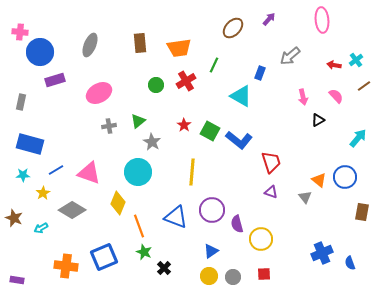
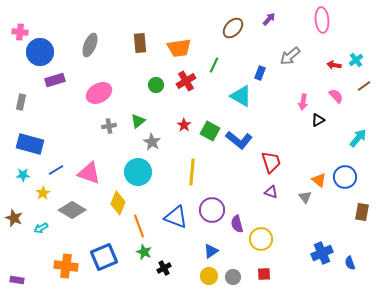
pink arrow at (303, 97): moved 5 px down; rotated 21 degrees clockwise
black cross at (164, 268): rotated 16 degrees clockwise
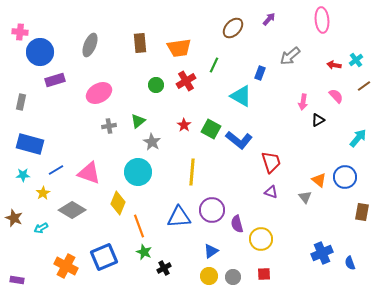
green square at (210, 131): moved 1 px right, 2 px up
blue triangle at (176, 217): moved 3 px right; rotated 25 degrees counterclockwise
orange cross at (66, 266): rotated 20 degrees clockwise
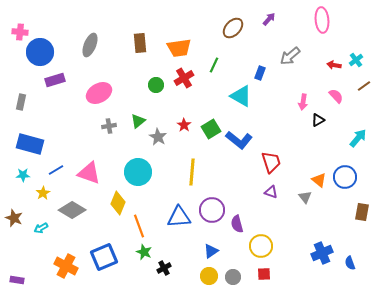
red cross at (186, 81): moved 2 px left, 3 px up
green square at (211, 129): rotated 30 degrees clockwise
gray star at (152, 142): moved 6 px right, 5 px up
yellow circle at (261, 239): moved 7 px down
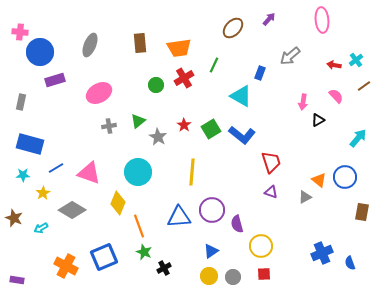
blue L-shape at (239, 140): moved 3 px right, 5 px up
blue line at (56, 170): moved 2 px up
gray triangle at (305, 197): rotated 40 degrees clockwise
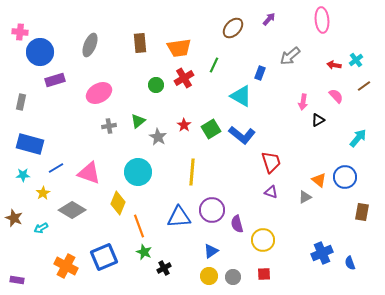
yellow circle at (261, 246): moved 2 px right, 6 px up
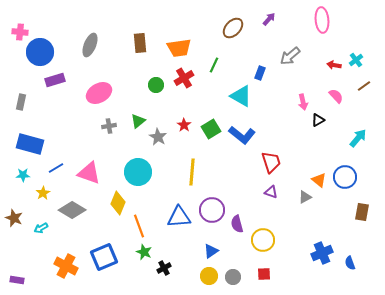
pink arrow at (303, 102): rotated 21 degrees counterclockwise
